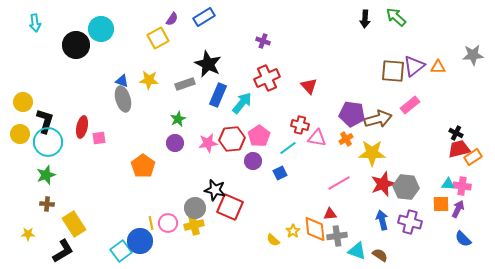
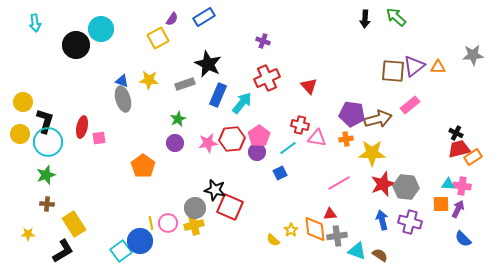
orange cross at (346, 139): rotated 24 degrees clockwise
purple circle at (253, 161): moved 4 px right, 9 px up
yellow star at (293, 231): moved 2 px left, 1 px up
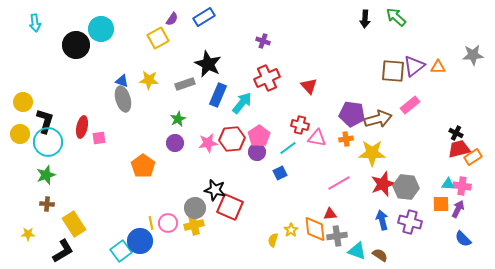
yellow semicircle at (273, 240): rotated 64 degrees clockwise
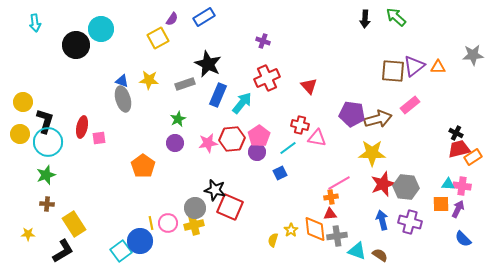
orange cross at (346, 139): moved 15 px left, 58 px down
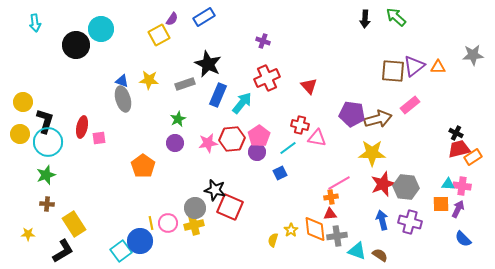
yellow square at (158, 38): moved 1 px right, 3 px up
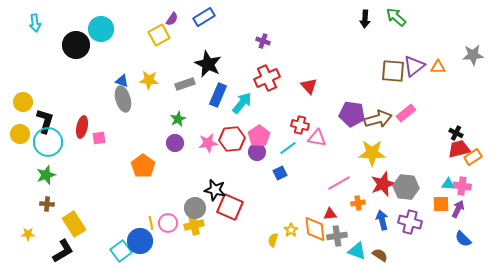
pink rectangle at (410, 105): moved 4 px left, 8 px down
orange cross at (331, 197): moved 27 px right, 6 px down
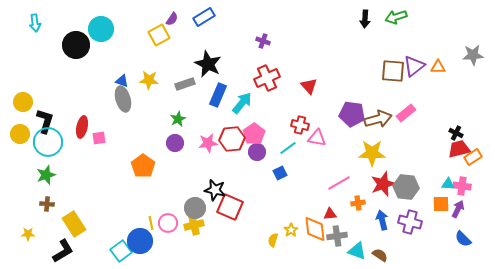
green arrow at (396, 17): rotated 60 degrees counterclockwise
pink pentagon at (259, 136): moved 5 px left, 2 px up
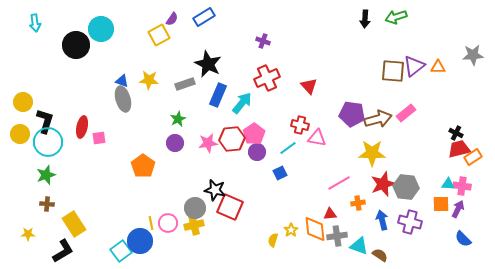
cyan triangle at (357, 251): moved 2 px right, 5 px up
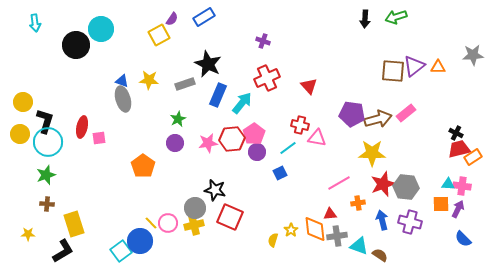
red square at (230, 207): moved 10 px down
yellow line at (151, 223): rotated 32 degrees counterclockwise
yellow rectangle at (74, 224): rotated 15 degrees clockwise
